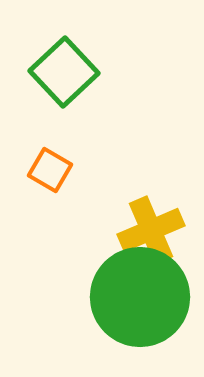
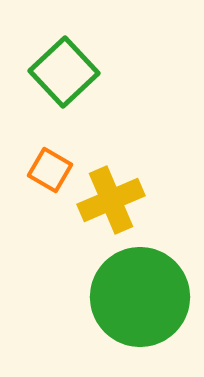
yellow cross: moved 40 px left, 30 px up
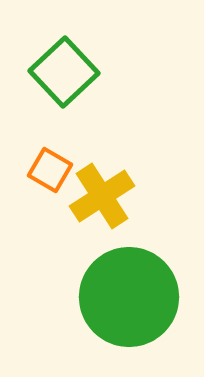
yellow cross: moved 9 px left, 4 px up; rotated 10 degrees counterclockwise
green circle: moved 11 px left
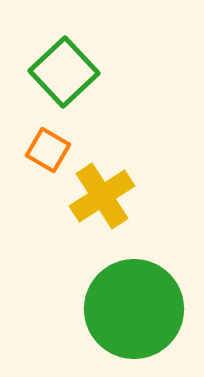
orange square: moved 2 px left, 20 px up
green circle: moved 5 px right, 12 px down
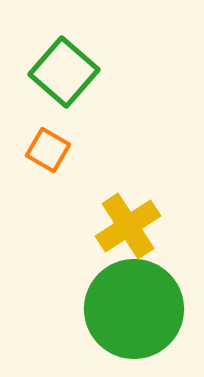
green square: rotated 6 degrees counterclockwise
yellow cross: moved 26 px right, 30 px down
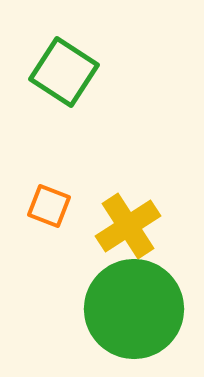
green square: rotated 8 degrees counterclockwise
orange square: moved 1 px right, 56 px down; rotated 9 degrees counterclockwise
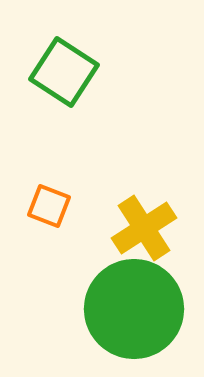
yellow cross: moved 16 px right, 2 px down
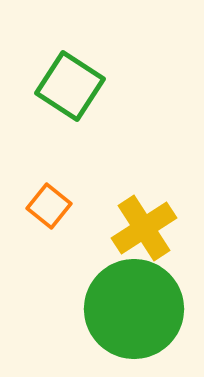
green square: moved 6 px right, 14 px down
orange square: rotated 18 degrees clockwise
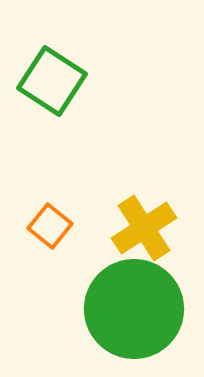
green square: moved 18 px left, 5 px up
orange square: moved 1 px right, 20 px down
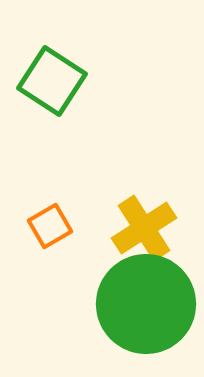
orange square: rotated 21 degrees clockwise
green circle: moved 12 px right, 5 px up
